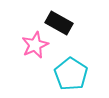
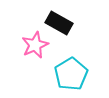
cyan pentagon: rotated 8 degrees clockwise
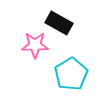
pink star: rotated 24 degrees clockwise
